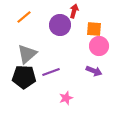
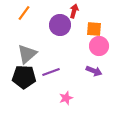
orange line: moved 4 px up; rotated 14 degrees counterclockwise
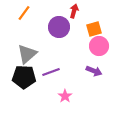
purple circle: moved 1 px left, 2 px down
orange square: rotated 21 degrees counterclockwise
pink star: moved 1 px left, 2 px up; rotated 16 degrees counterclockwise
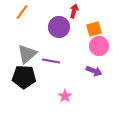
orange line: moved 2 px left, 1 px up
purple line: moved 11 px up; rotated 30 degrees clockwise
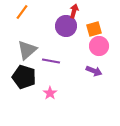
purple circle: moved 7 px right, 1 px up
gray triangle: moved 4 px up
black pentagon: rotated 15 degrees clockwise
pink star: moved 15 px left, 3 px up
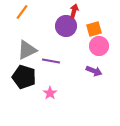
gray triangle: rotated 15 degrees clockwise
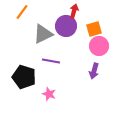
gray triangle: moved 16 px right, 16 px up
purple arrow: rotated 84 degrees clockwise
pink star: moved 1 px left, 1 px down; rotated 16 degrees counterclockwise
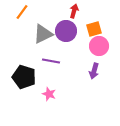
purple circle: moved 5 px down
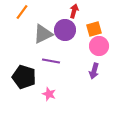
purple circle: moved 1 px left, 1 px up
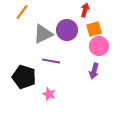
red arrow: moved 11 px right, 1 px up
purple circle: moved 2 px right
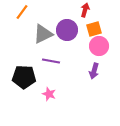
black pentagon: rotated 15 degrees counterclockwise
